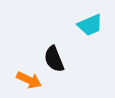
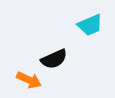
black semicircle: rotated 92 degrees counterclockwise
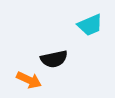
black semicircle: rotated 12 degrees clockwise
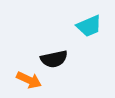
cyan trapezoid: moved 1 px left, 1 px down
